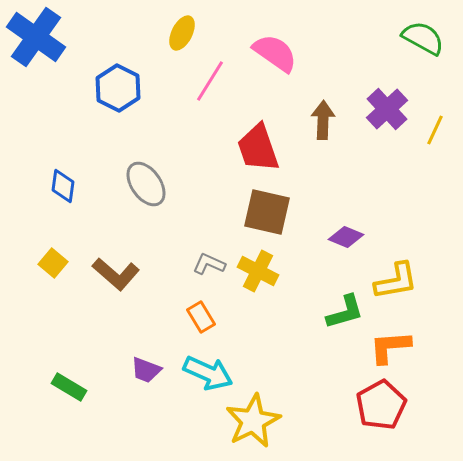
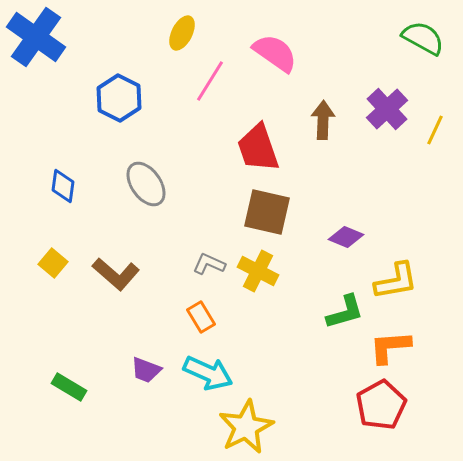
blue hexagon: moved 1 px right, 10 px down
yellow star: moved 7 px left, 6 px down
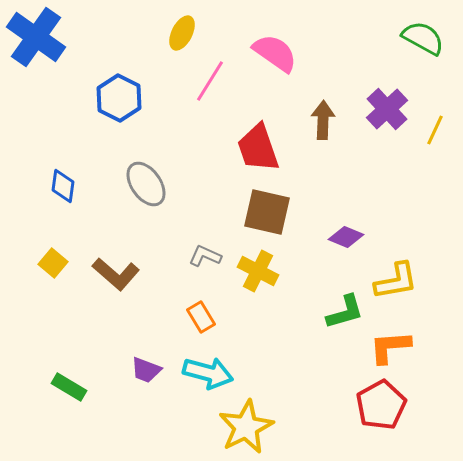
gray L-shape: moved 4 px left, 8 px up
cyan arrow: rotated 9 degrees counterclockwise
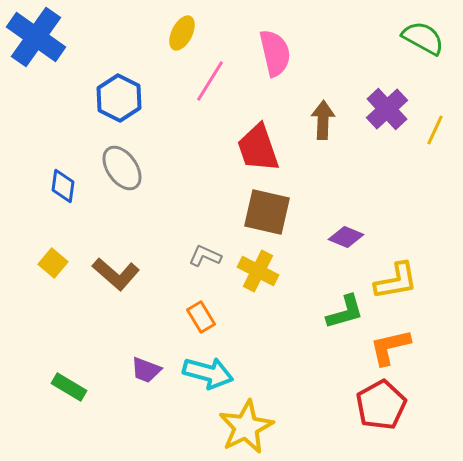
pink semicircle: rotated 42 degrees clockwise
gray ellipse: moved 24 px left, 16 px up
orange L-shape: rotated 9 degrees counterclockwise
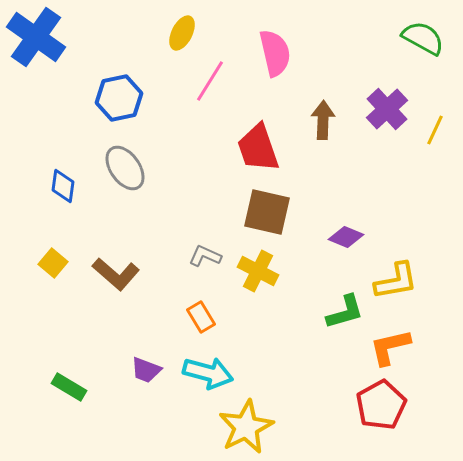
blue hexagon: rotated 21 degrees clockwise
gray ellipse: moved 3 px right
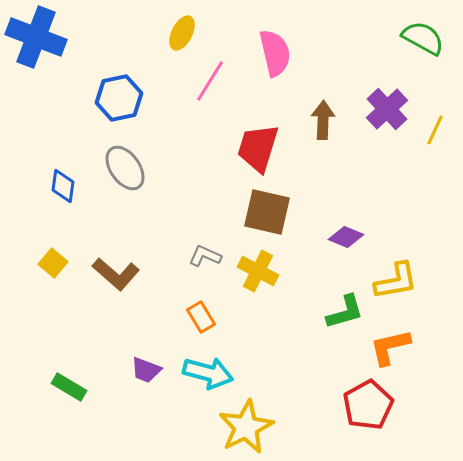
blue cross: rotated 14 degrees counterclockwise
red trapezoid: rotated 36 degrees clockwise
red pentagon: moved 13 px left
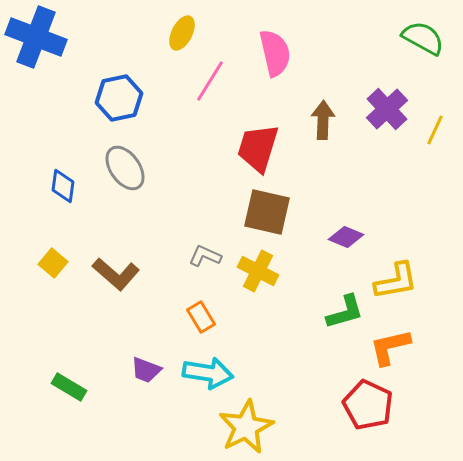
cyan arrow: rotated 6 degrees counterclockwise
red pentagon: rotated 18 degrees counterclockwise
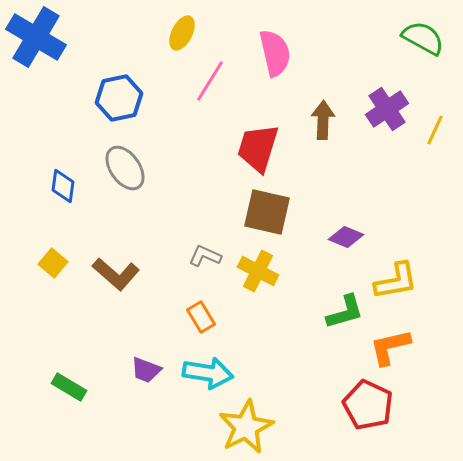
blue cross: rotated 10 degrees clockwise
purple cross: rotated 9 degrees clockwise
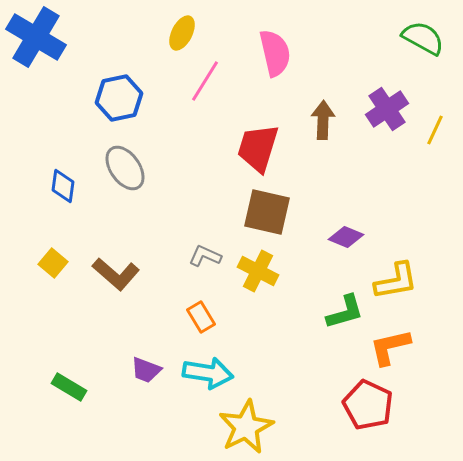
pink line: moved 5 px left
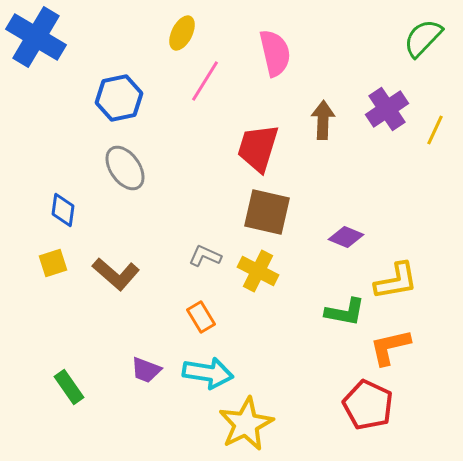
green semicircle: rotated 75 degrees counterclockwise
blue diamond: moved 24 px down
yellow square: rotated 32 degrees clockwise
green L-shape: rotated 27 degrees clockwise
green rectangle: rotated 24 degrees clockwise
yellow star: moved 3 px up
